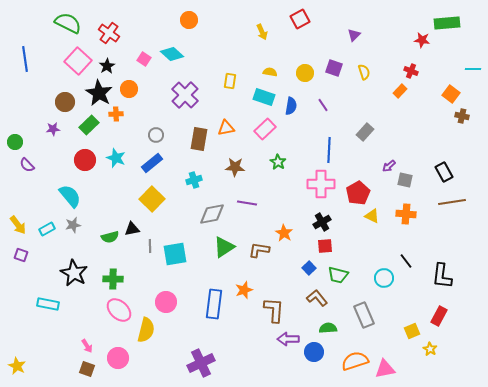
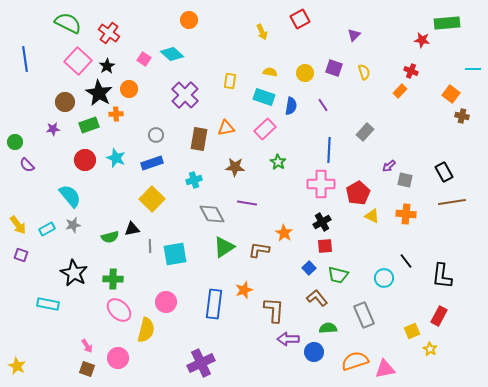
green rectangle at (89, 125): rotated 24 degrees clockwise
blue rectangle at (152, 163): rotated 20 degrees clockwise
gray diamond at (212, 214): rotated 72 degrees clockwise
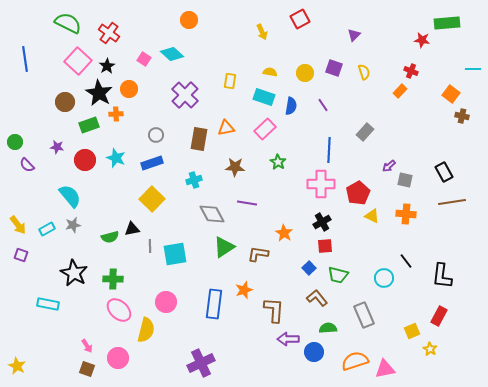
purple star at (53, 129): moved 4 px right, 18 px down; rotated 16 degrees clockwise
brown L-shape at (259, 250): moved 1 px left, 4 px down
